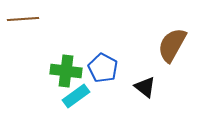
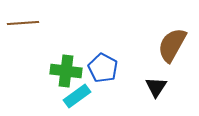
brown line: moved 4 px down
black triangle: moved 11 px right; rotated 25 degrees clockwise
cyan rectangle: moved 1 px right
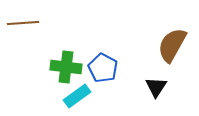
green cross: moved 4 px up
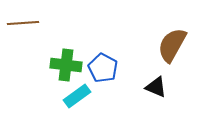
green cross: moved 2 px up
black triangle: rotated 40 degrees counterclockwise
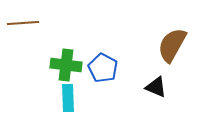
cyan rectangle: moved 9 px left, 2 px down; rotated 56 degrees counterclockwise
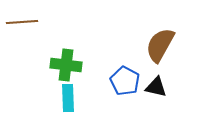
brown line: moved 1 px left, 1 px up
brown semicircle: moved 12 px left
blue pentagon: moved 22 px right, 13 px down
black triangle: rotated 10 degrees counterclockwise
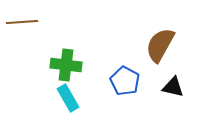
black triangle: moved 17 px right
cyan rectangle: rotated 28 degrees counterclockwise
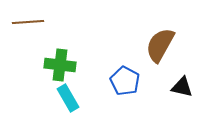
brown line: moved 6 px right
green cross: moved 6 px left
black triangle: moved 9 px right
